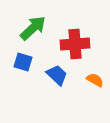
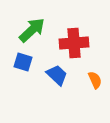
green arrow: moved 1 px left, 2 px down
red cross: moved 1 px left, 1 px up
orange semicircle: rotated 36 degrees clockwise
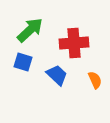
green arrow: moved 2 px left
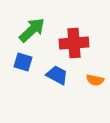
green arrow: moved 2 px right
blue trapezoid: rotated 15 degrees counterclockwise
orange semicircle: rotated 126 degrees clockwise
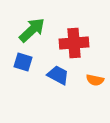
blue trapezoid: moved 1 px right
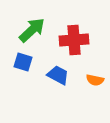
red cross: moved 3 px up
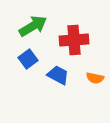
green arrow: moved 1 px right, 4 px up; rotated 12 degrees clockwise
blue square: moved 5 px right, 3 px up; rotated 36 degrees clockwise
orange semicircle: moved 2 px up
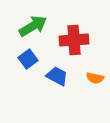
blue trapezoid: moved 1 px left, 1 px down
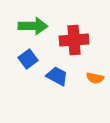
green arrow: rotated 32 degrees clockwise
